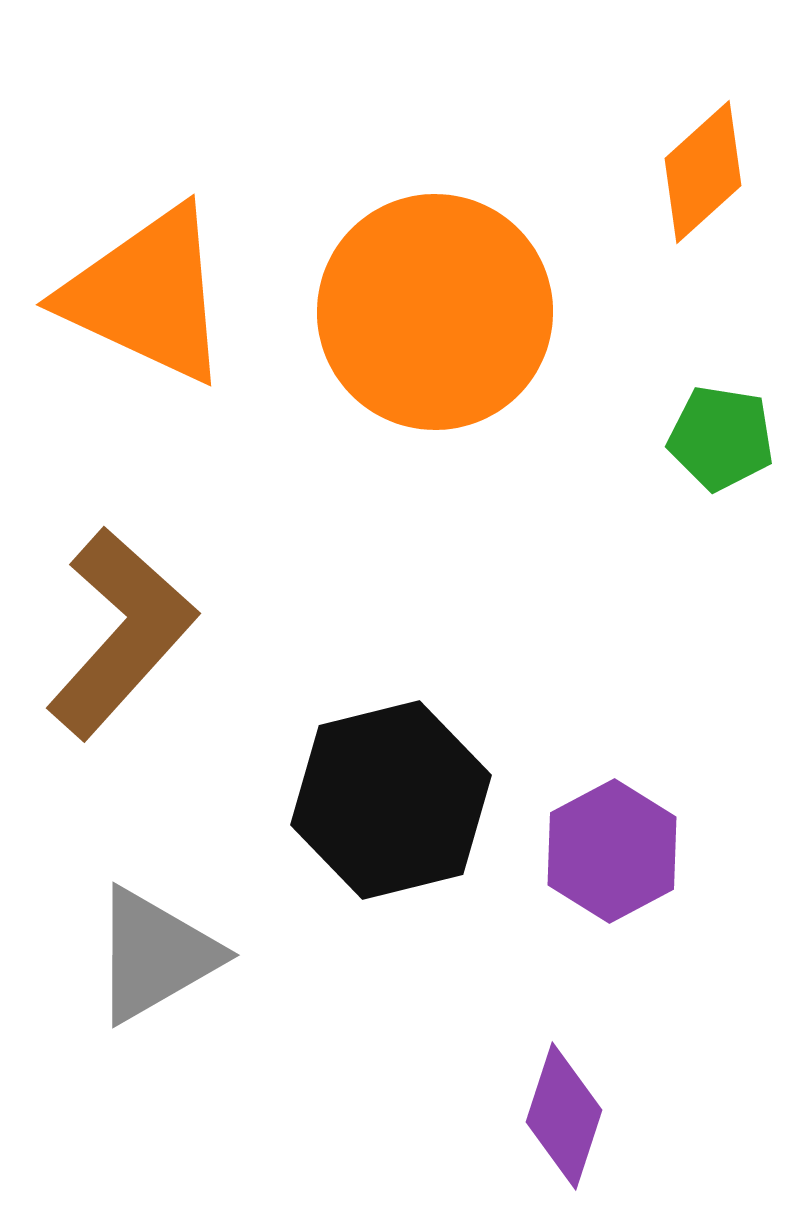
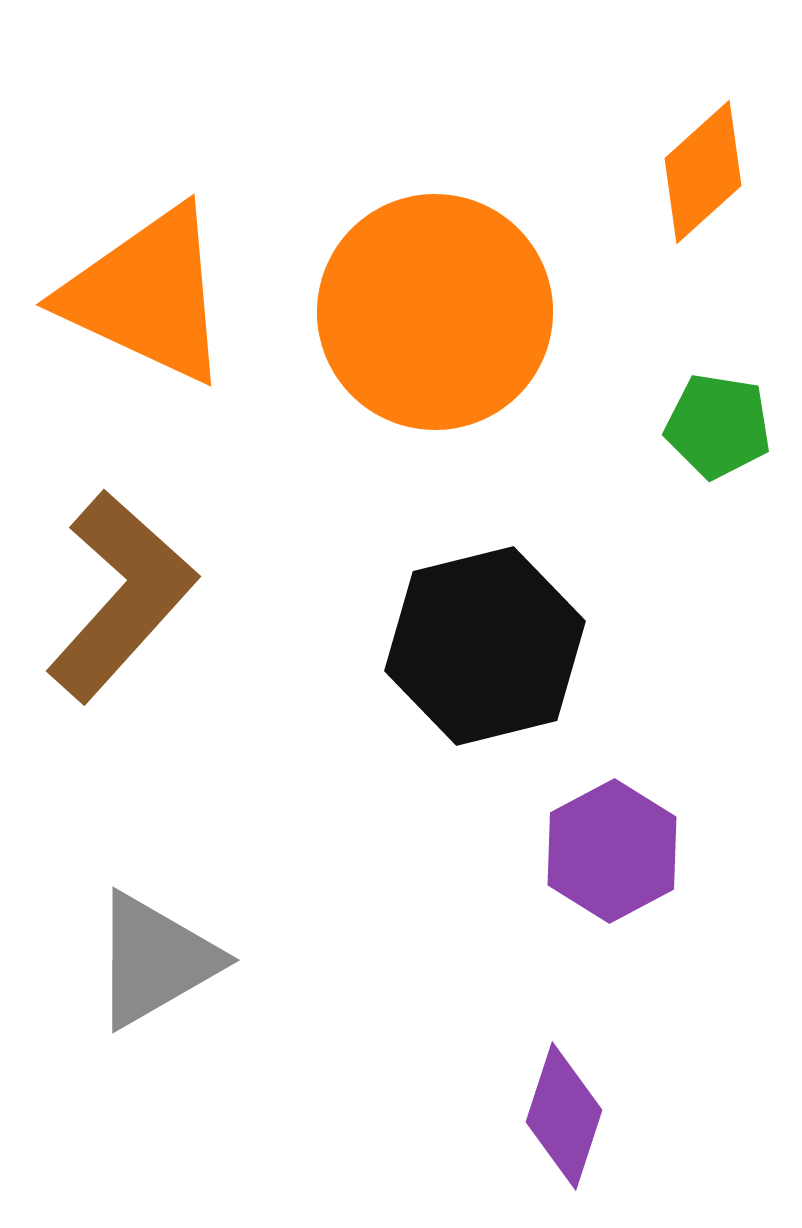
green pentagon: moved 3 px left, 12 px up
brown L-shape: moved 37 px up
black hexagon: moved 94 px right, 154 px up
gray triangle: moved 5 px down
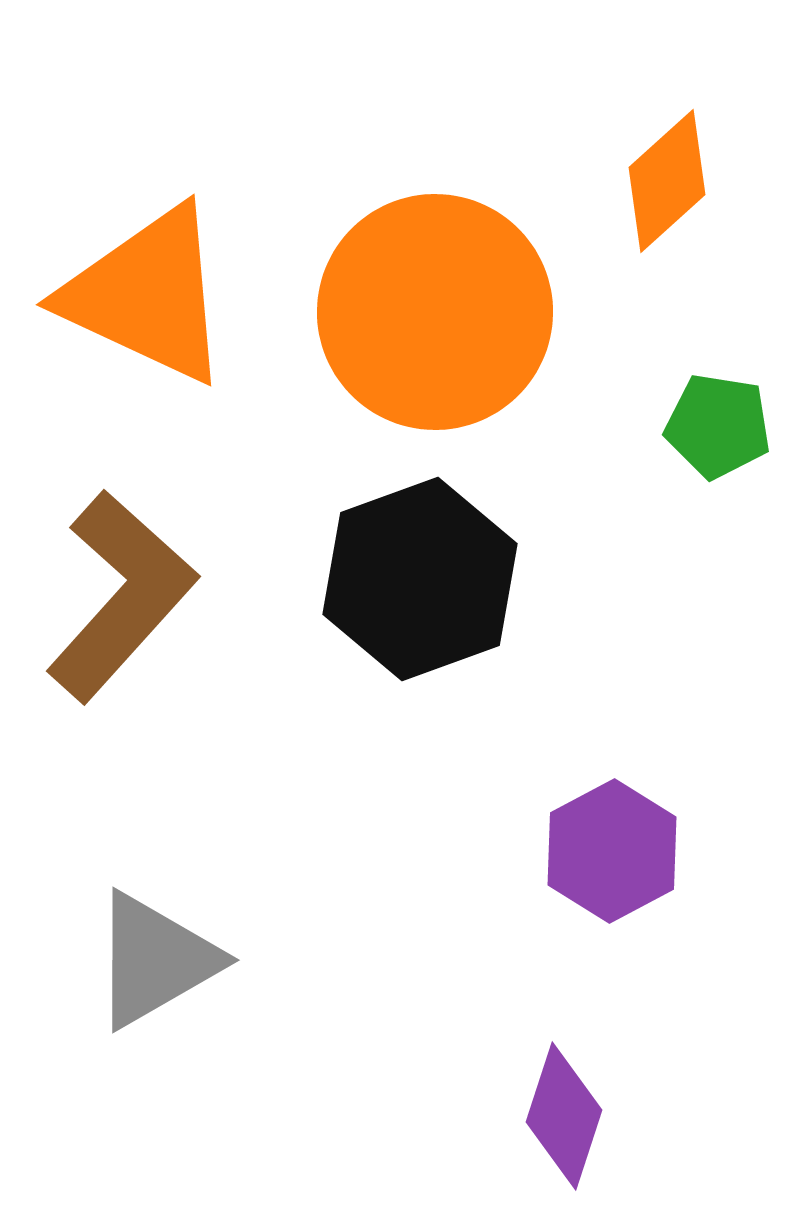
orange diamond: moved 36 px left, 9 px down
black hexagon: moved 65 px left, 67 px up; rotated 6 degrees counterclockwise
